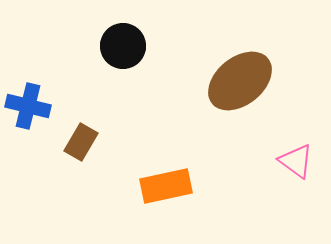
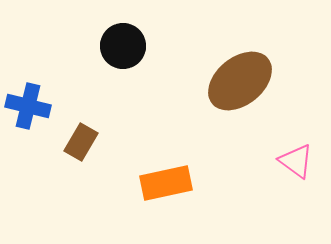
orange rectangle: moved 3 px up
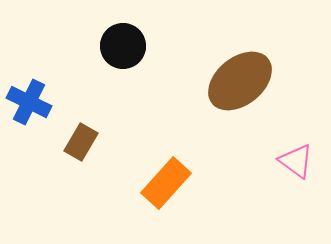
blue cross: moved 1 px right, 4 px up; rotated 12 degrees clockwise
orange rectangle: rotated 36 degrees counterclockwise
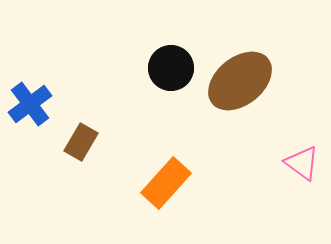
black circle: moved 48 px right, 22 px down
blue cross: moved 1 px right, 2 px down; rotated 27 degrees clockwise
pink triangle: moved 6 px right, 2 px down
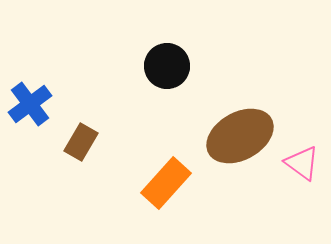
black circle: moved 4 px left, 2 px up
brown ellipse: moved 55 px down; rotated 10 degrees clockwise
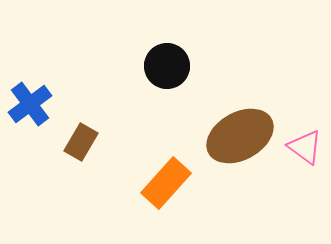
pink triangle: moved 3 px right, 16 px up
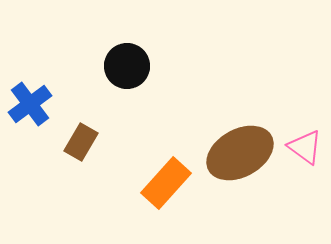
black circle: moved 40 px left
brown ellipse: moved 17 px down
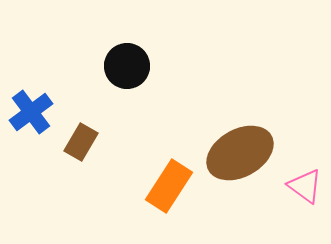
blue cross: moved 1 px right, 8 px down
pink triangle: moved 39 px down
orange rectangle: moved 3 px right, 3 px down; rotated 9 degrees counterclockwise
